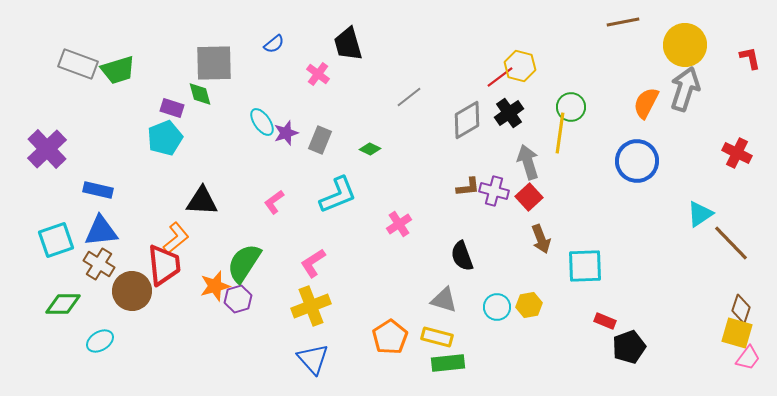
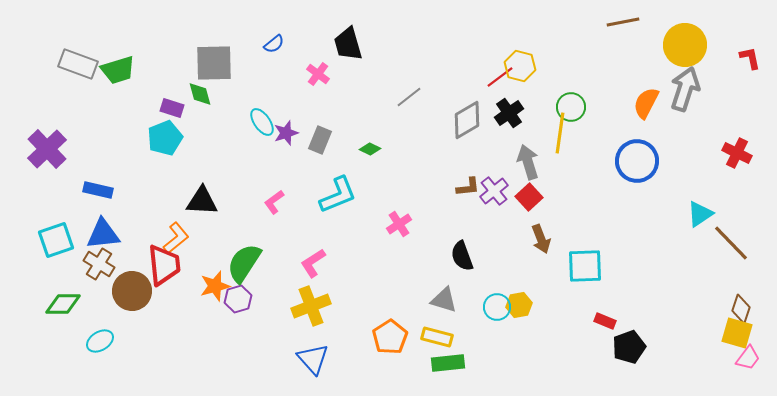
purple cross at (494, 191): rotated 36 degrees clockwise
blue triangle at (101, 231): moved 2 px right, 3 px down
yellow hexagon at (529, 305): moved 10 px left
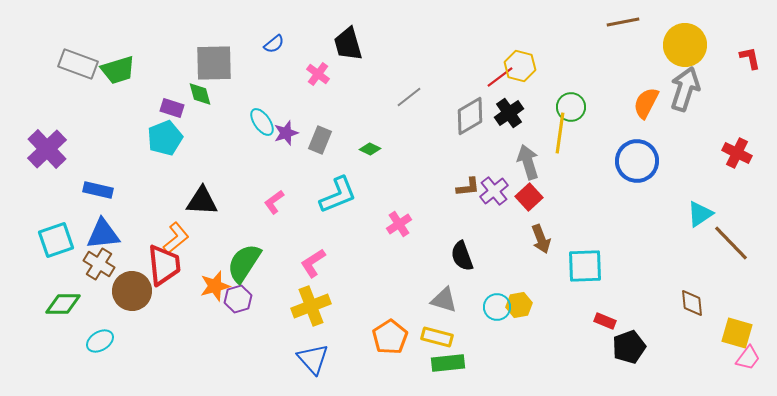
gray diamond at (467, 120): moved 3 px right, 4 px up
brown diamond at (741, 309): moved 49 px left, 6 px up; rotated 24 degrees counterclockwise
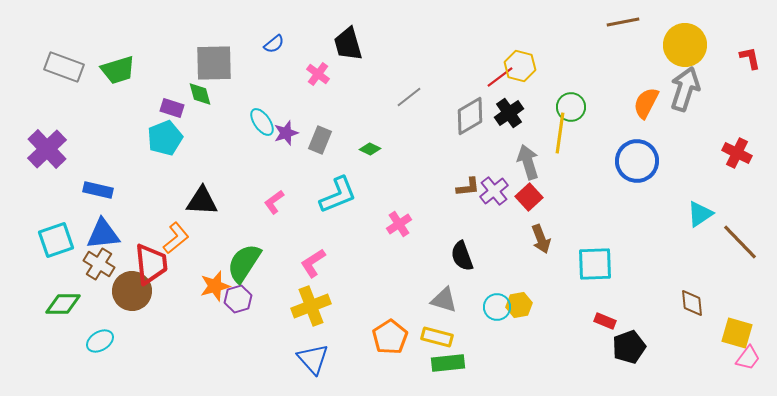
gray rectangle at (78, 64): moved 14 px left, 3 px down
brown line at (731, 243): moved 9 px right, 1 px up
red trapezoid at (164, 265): moved 13 px left, 1 px up
cyan square at (585, 266): moved 10 px right, 2 px up
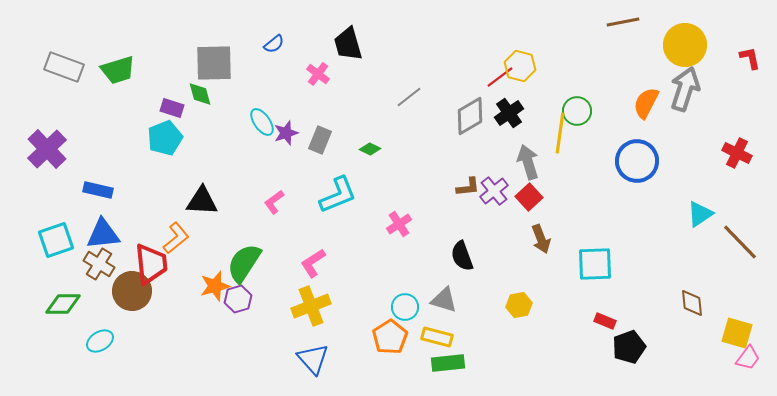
green circle at (571, 107): moved 6 px right, 4 px down
cyan circle at (497, 307): moved 92 px left
